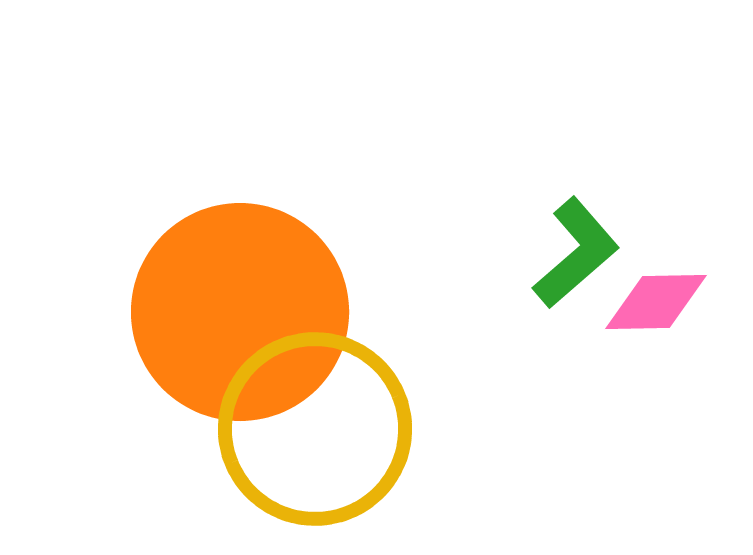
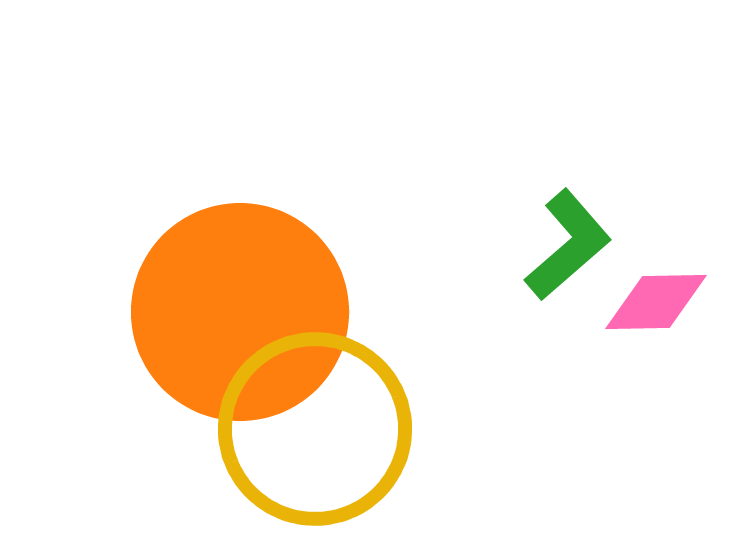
green L-shape: moved 8 px left, 8 px up
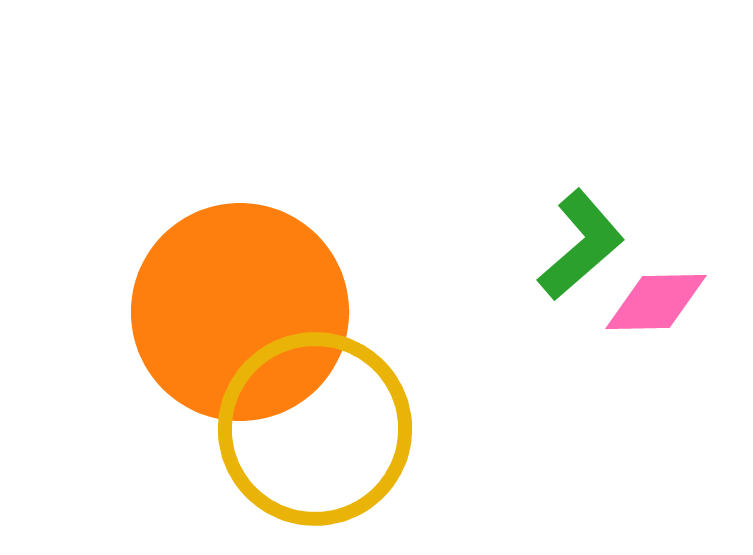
green L-shape: moved 13 px right
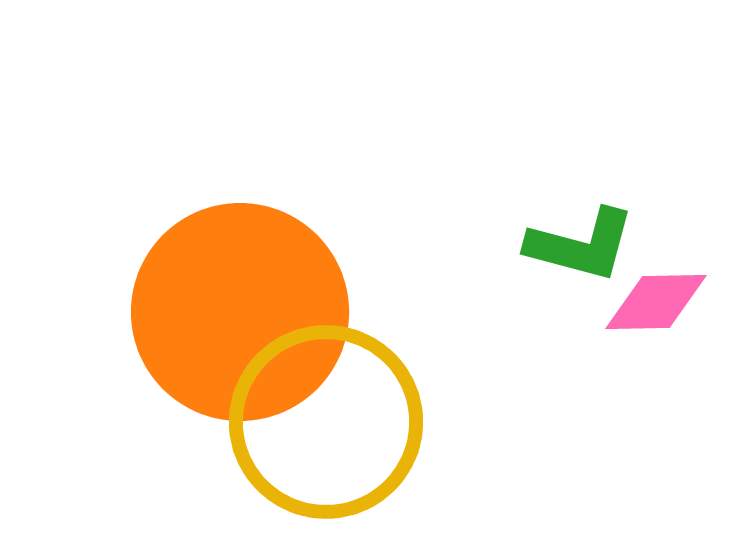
green L-shape: rotated 56 degrees clockwise
yellow circle: moved 11 px right, 7 px up
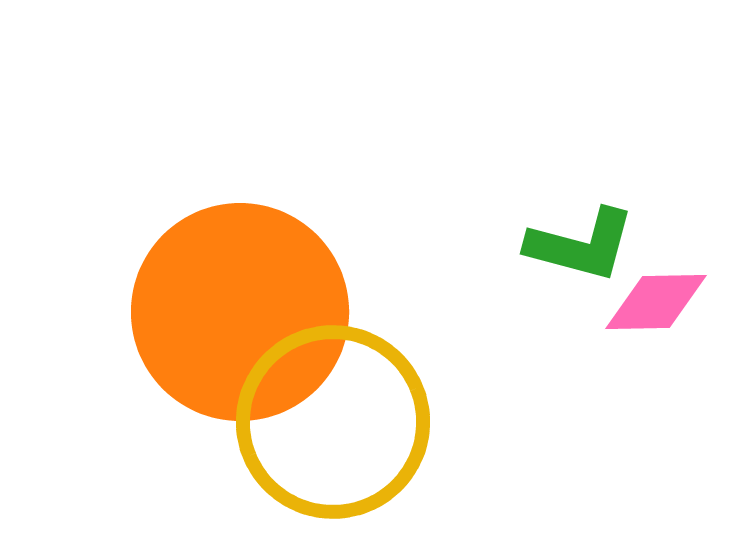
yellow circle: moved 7 px right
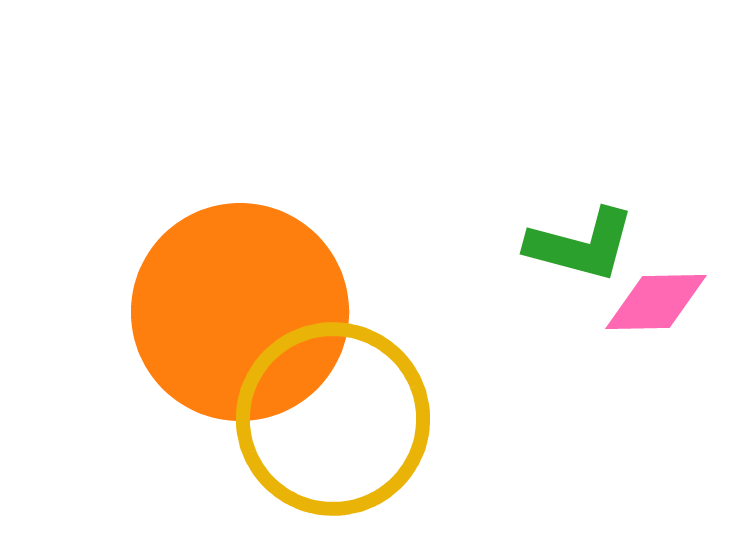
yellow circle: moved 3 px up
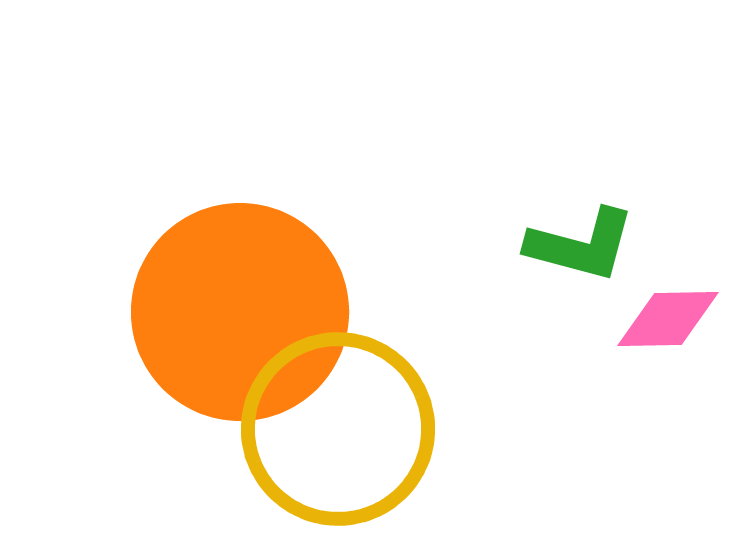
pink diamond: moved 12 px right, 17 px down
yellow circle: moved 5 px right, 10 px down
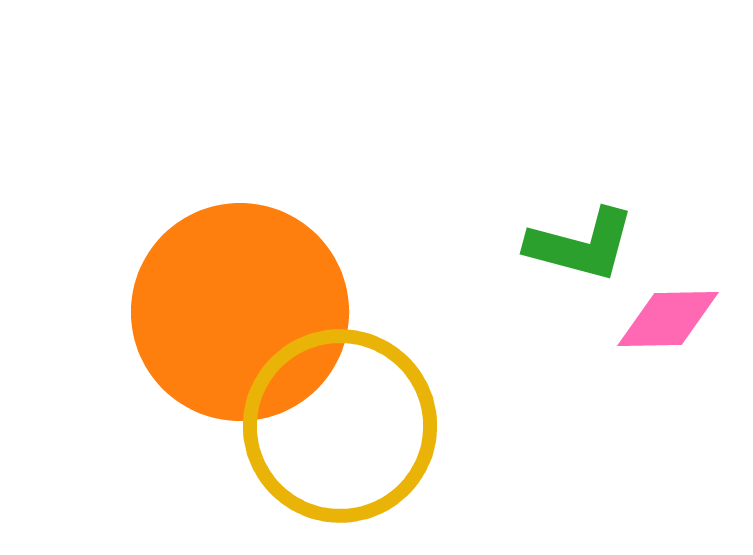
yellow circle: moved 2 px right, 3 px up
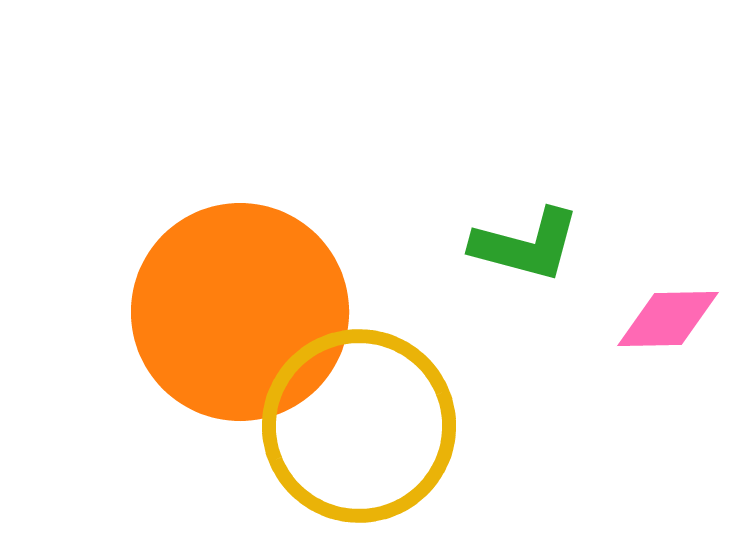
green L-shape: moved 55 px left
yellow circle: moved 19 px right
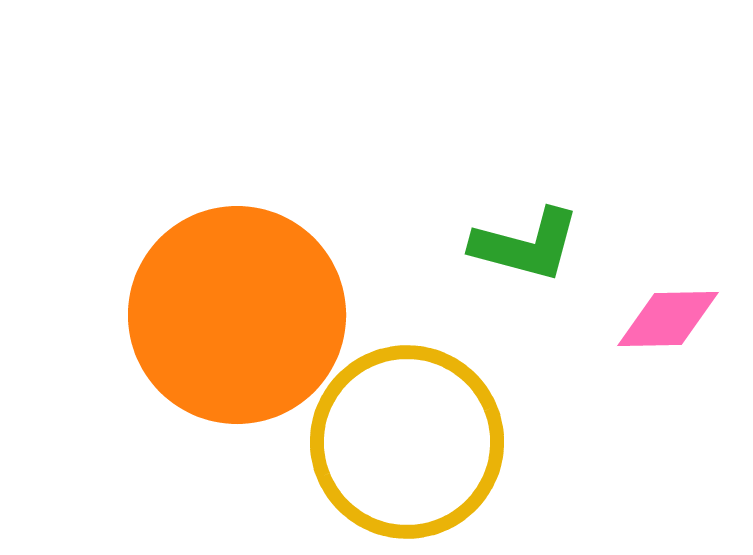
orange circle: moved 3 px left, 3 px down
yellow circle: moved 48 px right, 16 px down
